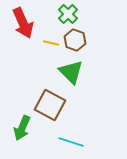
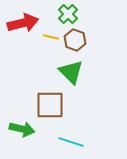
red arrow: rotated 80 degrees counterclockwise
yellow line: moved 6 px up
brown square: rotated 28 degrees counterclockwise
green arrow: moved 1 px down; rotated 100 degrees counterclockwise
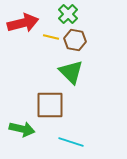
brown hexagon: rotated 10 degrees counterclockwise
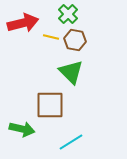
cyan line: rotated 50 degrees counterclockwise
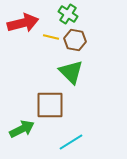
green cross: rotated 12 degrees counterclockwise
green arrow: rotated 40 degrees counterclockwise
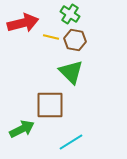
green cross: moved 2 px right
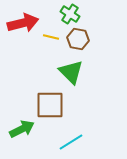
brown hexagon: moved 3 px right, 1 px up
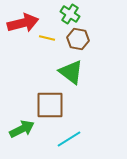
yellow line: moved 4 px left, 1 px down
green triangle: rotated 8 degrees counterclockwise
cyan line: moved 2 px left, 3 px up
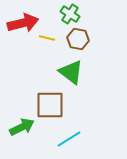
green arrow: moved 2 px up
